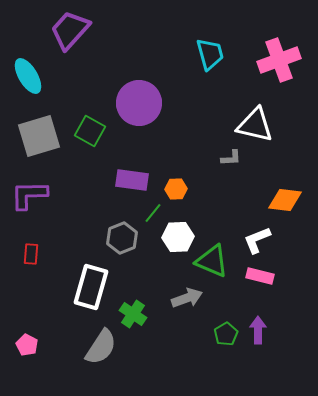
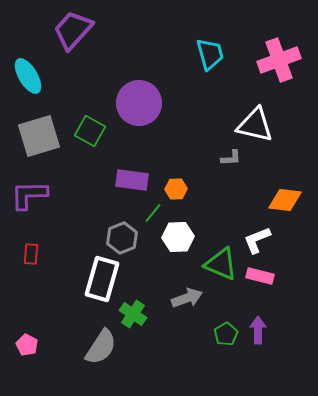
purple trapezoid: moved 3 px right
green triangle: moved 9 px right, 3 px down
white rectangle: moved 11 px right, 8 px up
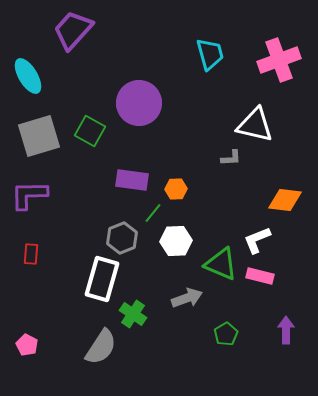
white hexagon: moved 2 px left, 4 px down
purple arrow: moved 28 px right
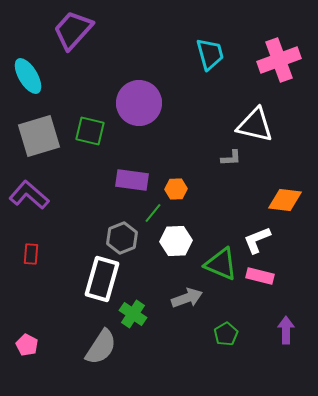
green square: rotated 16 degrees counterclockwise
purple L-shape: rotated 42 degrees clockwise
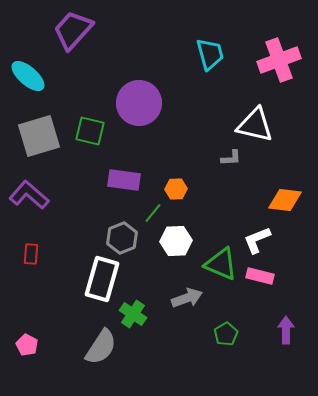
cyan ellipse: rotated 18 degrees counterclockwise
purple rectangle: moved 8 px left
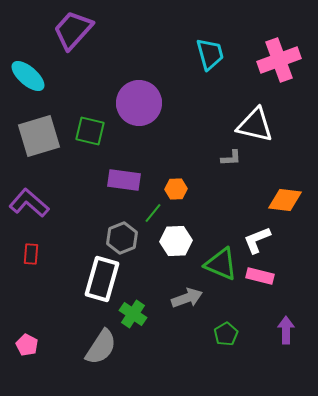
purple L-shape: moved 8 px down
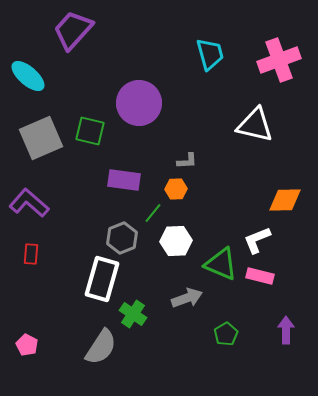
gray square: moved 2 px right, 2 px down; rotated 6 degrees counterclockwise
gray L-shape: moved 44 px left, 3 px down
orange diamond: rotated 8 degrees counterclockwise
